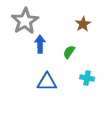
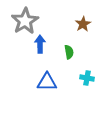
green semicircle: rotated 136 degrees clockwise
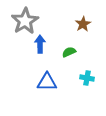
green semicircle: rotated 104 degrees counterclockwise
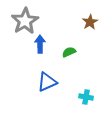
brown star: moved 7 px right, 2 px up
cyan cross: moved 1 px left, 19 px down
blue triangle: rotated 25 degrees counterclockwise
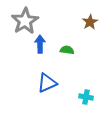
green semicircle: moved 2 px left, 2 px up; rotated 32 degrees clockwise
blue triangle: moved 1 px down
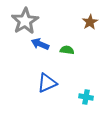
blue arrow: rotated 66 degrees counterclockwise
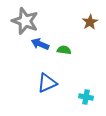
gray star: rotated 20 degrees counterclockwise
green semicircle: moved 3 px left
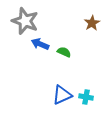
brown star: moved 2 px right, 1 px down
green semicircle: moved 2 px down; rotated 16 degrees clockwise
blue triangle: moved 15 px right, 12 px down
